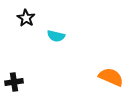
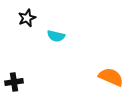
black star: moved 1 px right; rotated 18 degrees clockwise
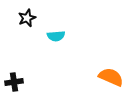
cyan semicircle: rotated 18 degrees counterclockwise
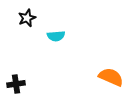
black cross: moved 2 px right, 2 px down
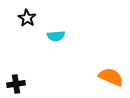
black star: rotated 18 degrees counterclockwise
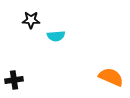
black star: moved 4 px right, 2 px down; rotated 30 degrees counterclockwise
black cross: moved 2 px left, 4 px up
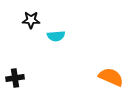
black cross: moved 1 px right, 2 px up
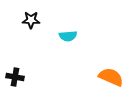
cyan semicircle: moved 12 px right
black cross: moved 1 px up; rotated 18 degrees clockwise
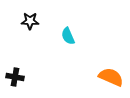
black star: moved 1 px left, 1 px down
cyan semicircle: rotated 72 degrees clockwise
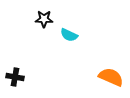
black star: moved 14 px right, 2 px up
cyan semicircle: moved 1 px right, 1 px up; rotated 42 degrees counterclockwise
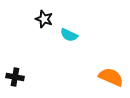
black star: rotated 18 degrees clockwise
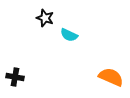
black star: moved 1 px right, 1 px up
